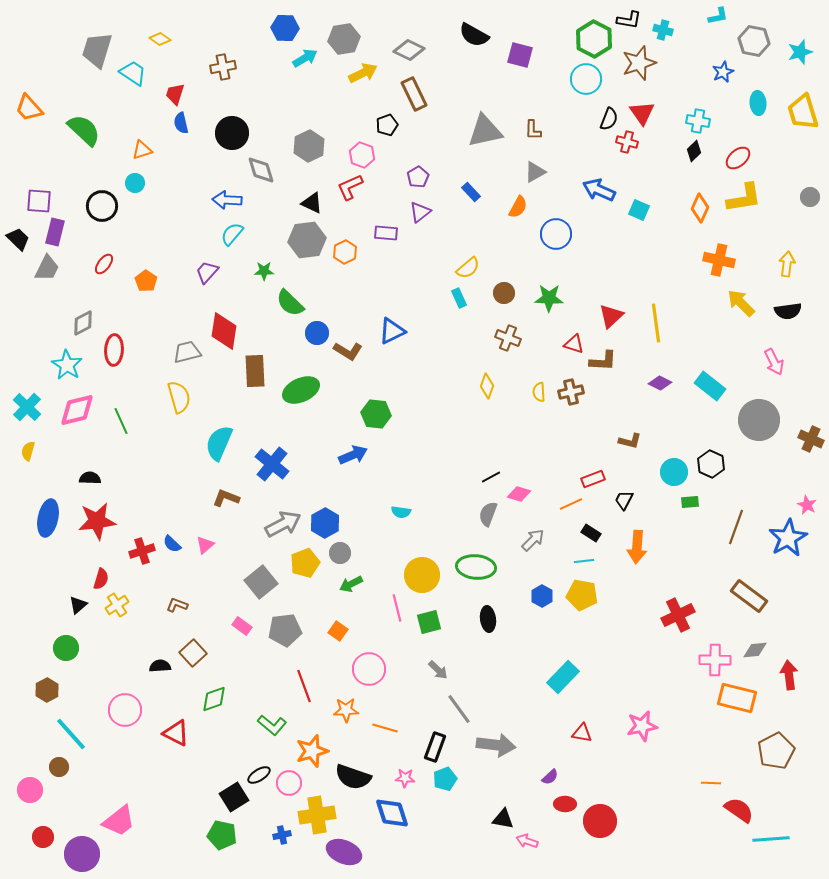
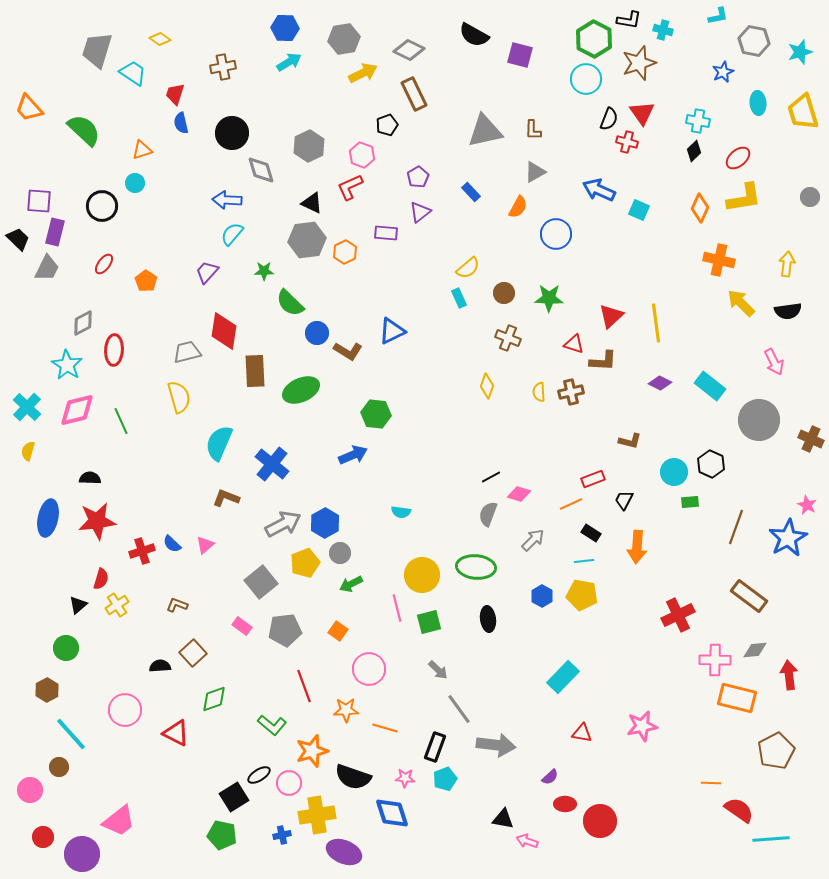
cyan arrow at (305, 58): moved 16 px left, 4 px down
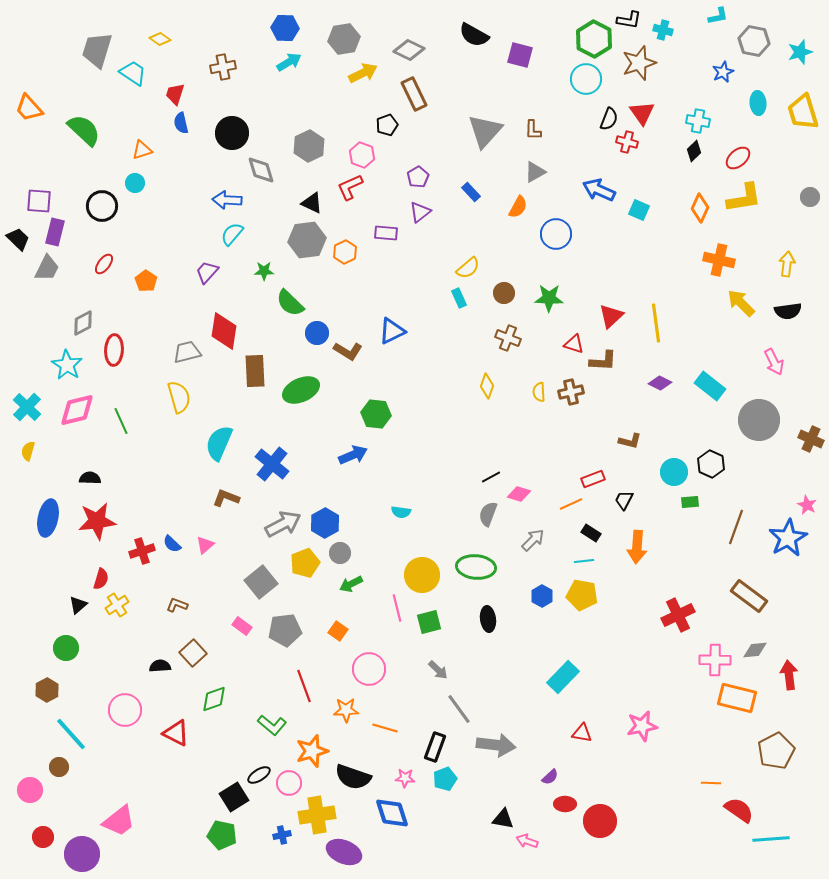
gray triangle at (485, 131): rotated 36 degrees counterclockwise
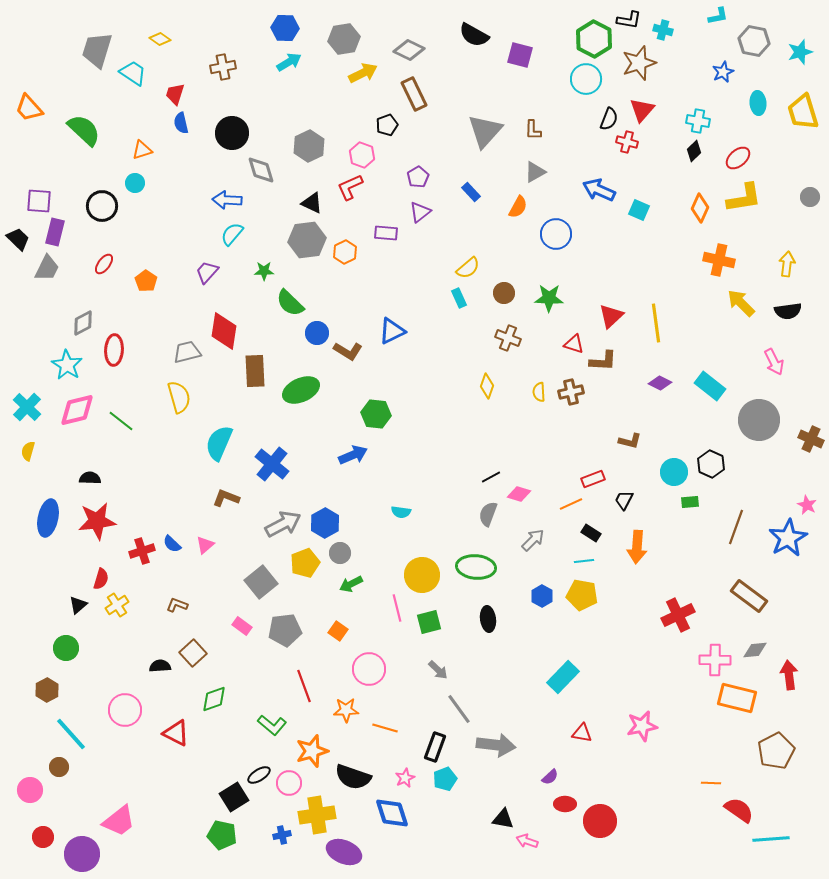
red triangle at (642, 113): moved 3 px up; rotated 16 degrees clockwise
green line at (121, 421): rotated 28 degrees counterclockwise
pink star at (405, 778): rotated 30 degrees counterclockwise
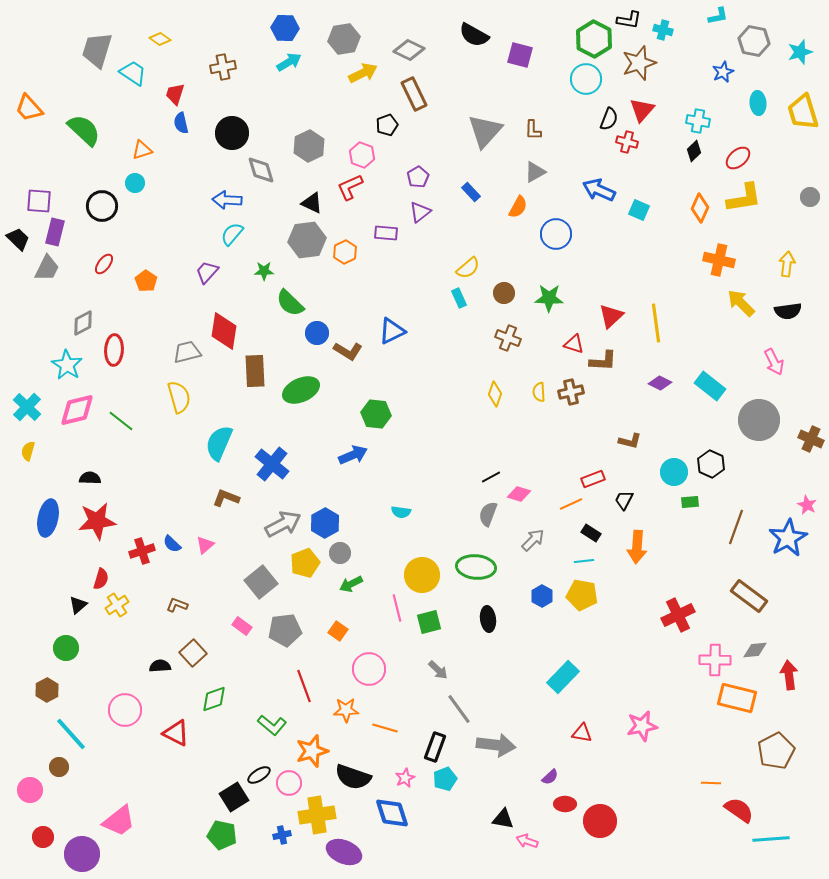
yellow diamond at (487, 386): moved 8 px right, 8 px down
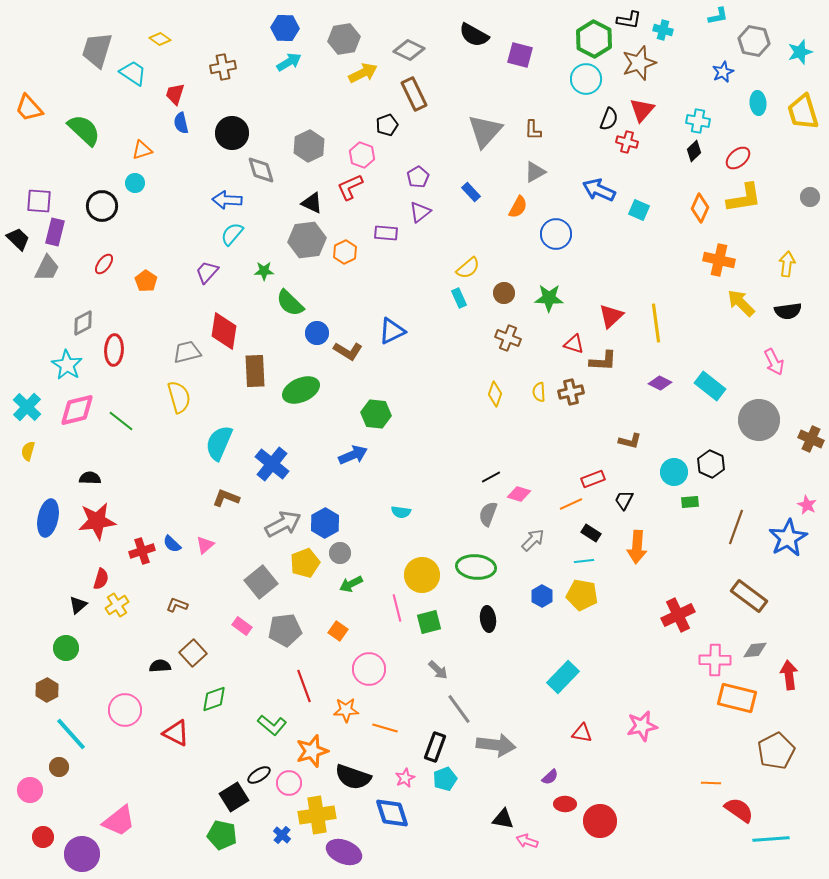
blue cross at (282, 835): rotated 36 degrees counterclockwise
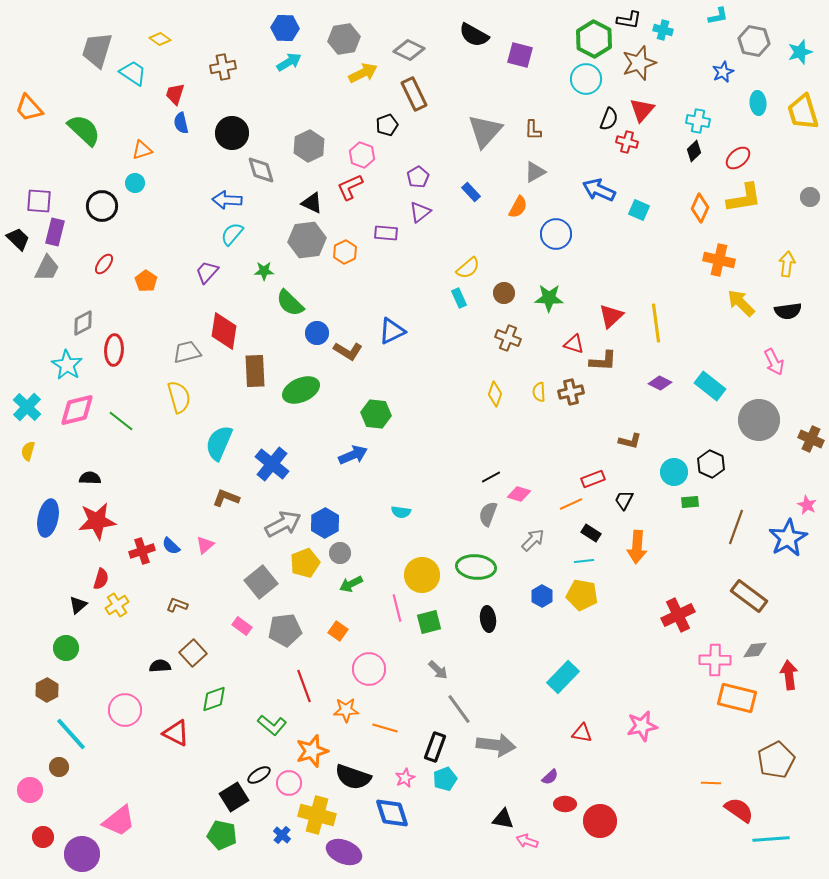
blue semicircle at (172, 544): moved 1 px left, 2 px down
brown pentagon at (776, 751): moved 9 px down
yellow cross at (317, 815): rotated 24 degrees clockwise
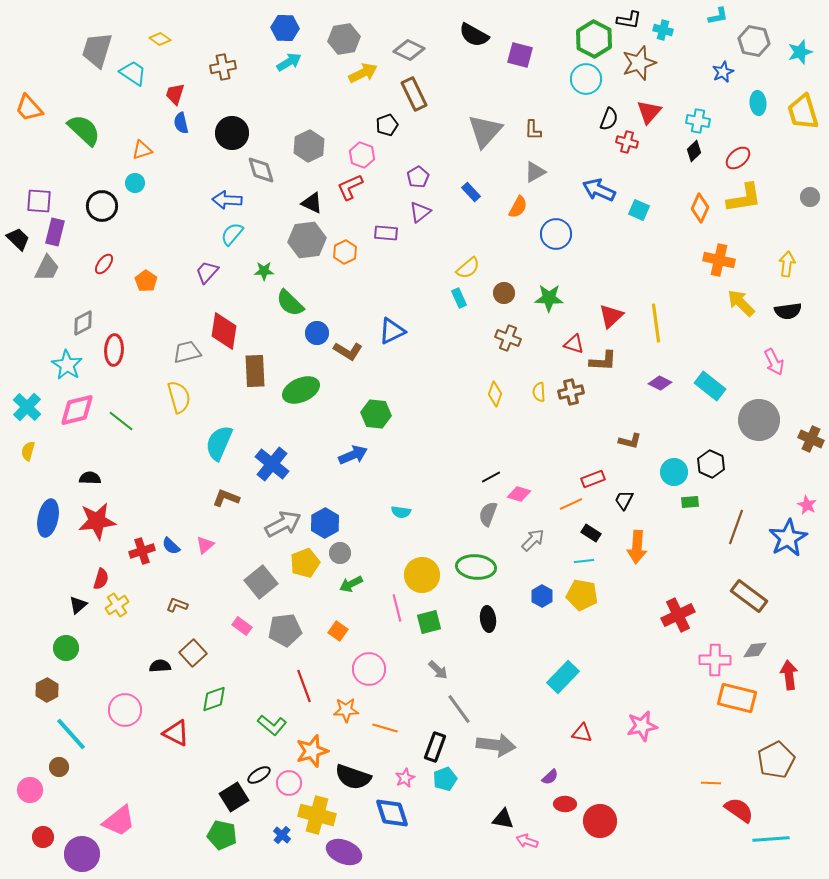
red triangle at (642, 110): moved 7 px right, 2 px down
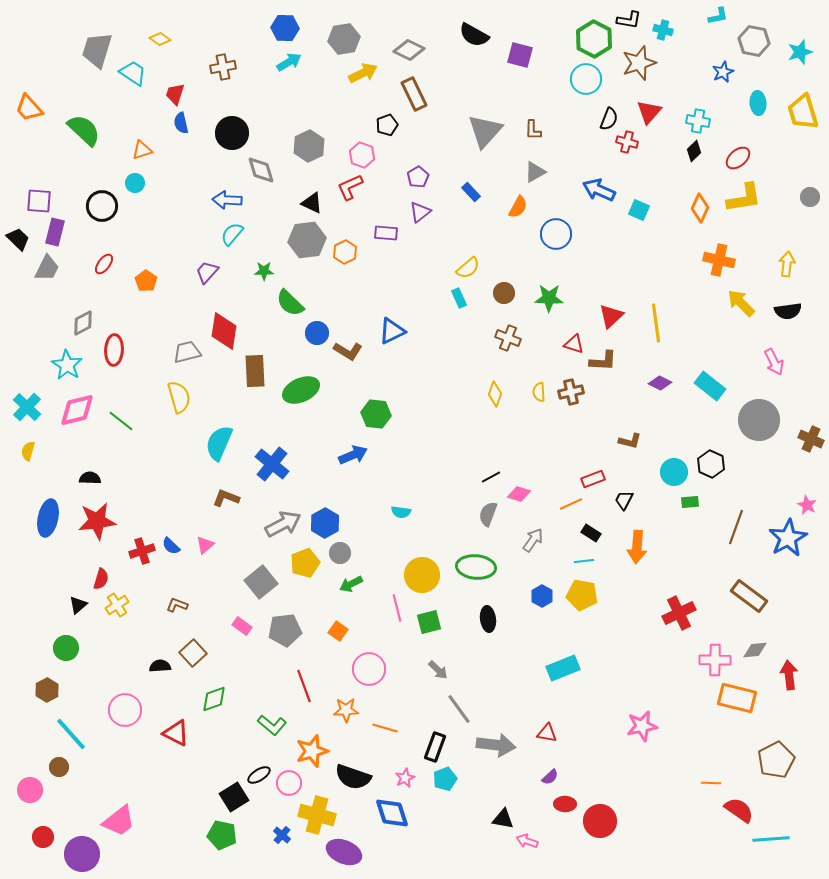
gray arrow at (533, 540): rotated 10 degrees counterclockwise
red cross at (678, 615): moved 1 px right, 2 px up
cyan rectangle at (563, 677): moved 9 px up; rotated 24 degrees clockwise
red triangle at (582, 733): moved 35 px left
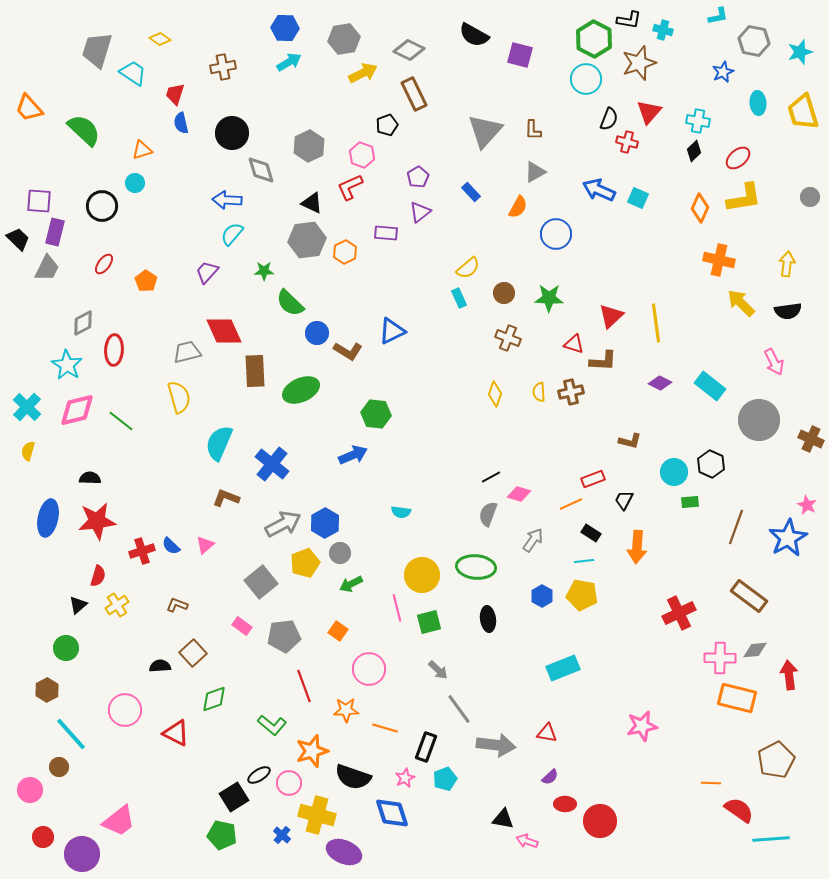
cyan square at (639, 210): moved 1 px left, 12 px up
red diamond at (224, 331): rotated 33 degrees counterclockwise
red semicircle at (101, 579): moved 3 px left, 3 px up
gray pentagon at (285, 630): moved 1 px left, 6 px down
pink cross at (715, 660): moved 5 px right, 2 px up
black rectangle at (435, 747): moved 9 px left
